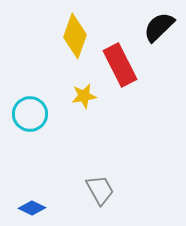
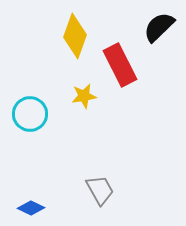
blue diamond: moved 1 px left
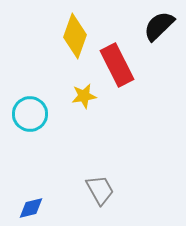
black semicircle: moved 1 px up
red rectangle: moved 3 px left
blue diamond: rotated 40 degrees counterclockwise
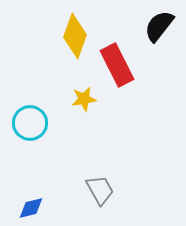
black semicircle: rotated 8 degrees counterclockwise
yellow star: moved 3 px down
cyan circle: moved 9 px down
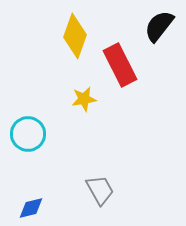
red rectangle: moved 3 px right
cyan circle: moved 2 px left, 11 px down
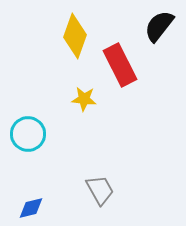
yellow star: rotated 15 degrees clockwise
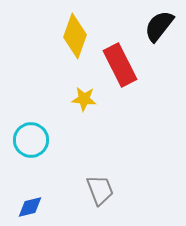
cyan circle: moved 3 px right, 6 px down
gray trapezoid: rotated 8 degrees clockwise
blue diamond: moved 1 px left, 1 px up
